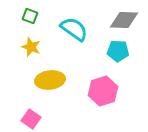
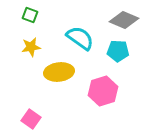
green square: moved 1 px up
gray diamond: rotated 20 degrees clockwise
cyan semicircle: moved 6 px right, 9 px down
yellow star: rotated 30 degrees counterclockwise
yellow ellipse: moved 9 px right, 8 px up
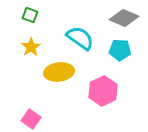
gray diamond: moved 2 px up
yellow star: rotated 24 degrees counterclockwise
cyan pentagon: moved 2 px right, 1 px up
pink hexagon: rotated 8 degrees counterclockwise
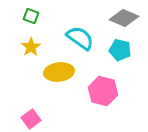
green square: moved 1 px right, 1 px down
cyan pentagon: rotated 10 degrees clockwise
pink hexagon: rotated 20 degrees counterclockwise
pink square: rotated 18 degrees clockwise
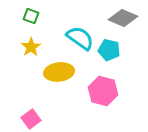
gray diamond: moved 1 px left
cyan pentagon: moved 11 px left
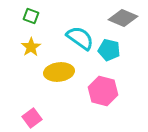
pink square: moved 1 px right, 1 px up
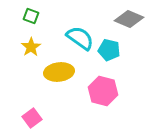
gray diamond: moved 6 px right, 1 px down
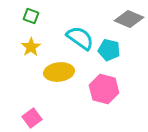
pink hexagon: moved 1 px right, 2 px up
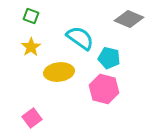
cyan pentagon: moved 8 px down
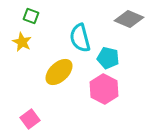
cyan semicircle: rotated 140 degrees counterclockwise
yellow star: moved 9 px left, 5 px up; rotated 12 degrees counterclockwise
cyan pentagon: moved 1 px left
yellow ellipse: rotated 36 degrees counterclockwise
pink hexagon: rotated 12 degrees clockwise
pink square: moved 2 px left, 1 px down
